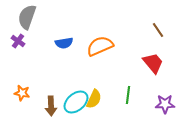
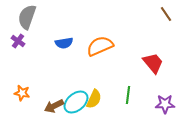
brown line: moved 8 px right, 16 px up
brown arrow: moved 3 px right; rotated 66 degrees clockwise
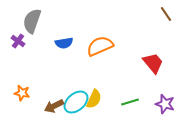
gray semicircle: moved 5 px right, 4 px down
green line: moved 2 px right, 7 px down; rotated 66 degrees clockwise
purple star: rotated 18 degrees clockwise
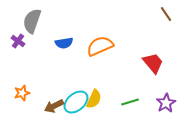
orange star: rotated 28 degrees counterclockwise
purple star: moved 1 px right, 1 px up; rotated 24 degrees clockwise
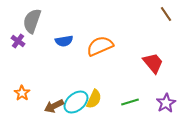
blue semicircle: moved 2 px up
orange star: rotated 21 degrees counterclockwise
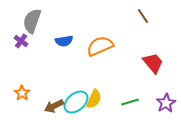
brown line: moved 23 px left, 2 px down
purple cross: moved 3 px right
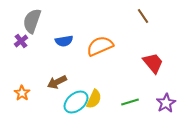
purple cross: rotated 16 degrees clockwise
brown arrow: moved 3 px right, 24 px up
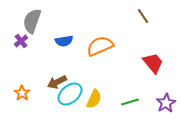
cyan ellipse: moved 6 px left, 8 px up
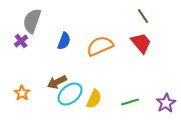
blue semicircle: rotated 60 degrees counterclockwise
red trapezoid: moved 12 px left, 20 px up
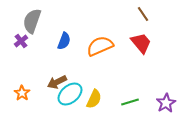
brown line: moved 2 px up
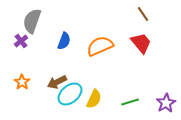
orange star: moved 11 px up
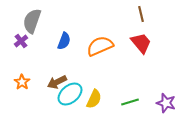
brown line: moved 2 px left; rotated 21 degrees clockwise
purple star: rotated 24 degrees counterclockwise
